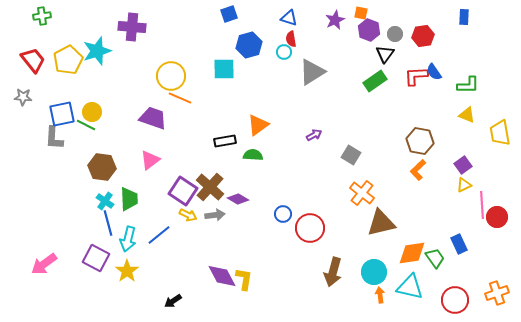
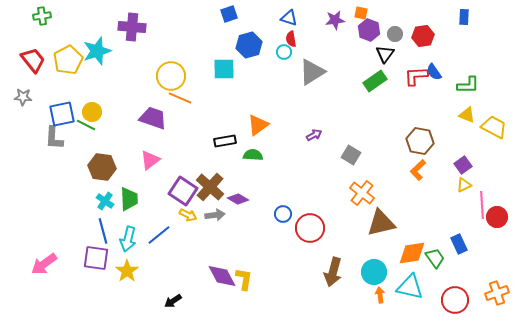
purple star at (335, 20): rotated 18 degrees clockwise
yellow trapezoid at (500, 133): moved 6 px left, 6 px up; rotated 128 degrees clockwise
blue line at (108, 223): moved 5 px left, 8 px down
purple square at (96, 258): rotated 20 degrees counterclockwise
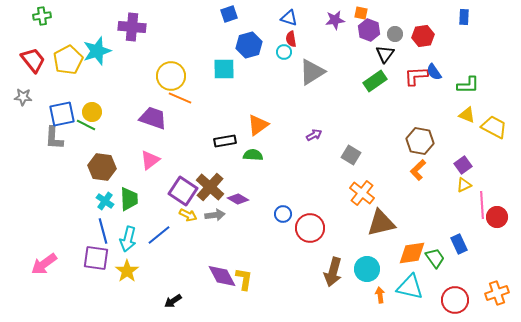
cyan circle at (374, 272): moved 7 px left, 3 px up
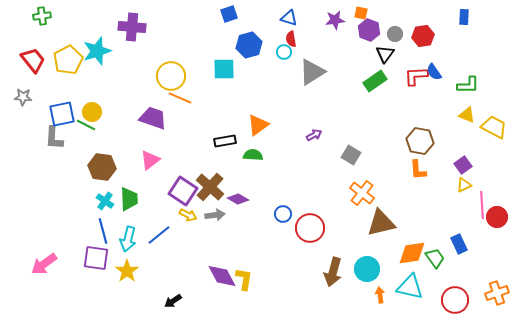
orange L-shape at (418, 170): rotated 50 degrees counterclockwise
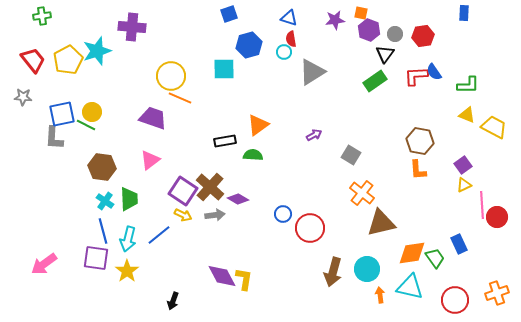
blue rectangle at (464, 17): moved 4 px up
yellow arrow at (188, 215): moved 5 px left
black arrow at (173, 301): rotated 36 degrees counterclockwise
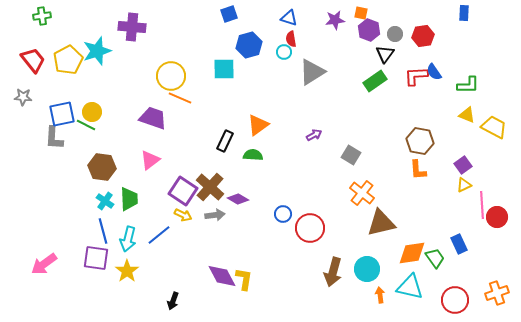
black rectangle at (225, 141): rotated 55 degrees counterclockwise
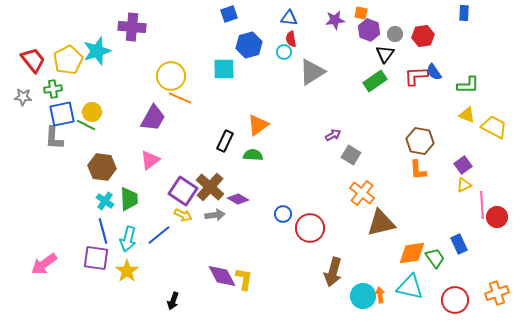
green cross at (42, 16): moved 11 px right, 73 px down
blue triangle at (289, 18): rotated 12 degrees counterclockwise
purple trapezoid at (153, 118): rotated 100 degrees clockwise
purple arrow at (314, 135): moved 19 px right
cyan circle at (367, 269): moved 4 px left, 27 px down
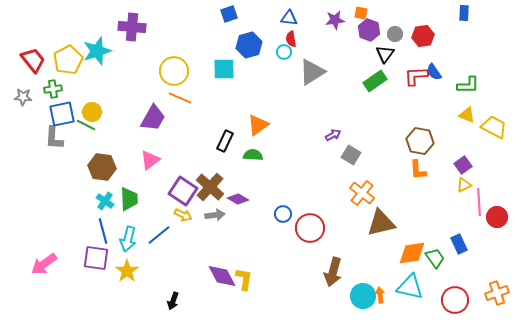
yellow circle at (171, 76): moved 3 px right, 5 px up
pink line at (482, 205): moved 3 px left, 3 px up
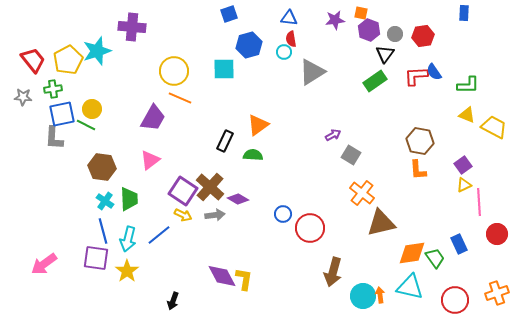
yellow circle at (92, 112): moved 3 px up
red circle at (497, 217): moved 17 px down
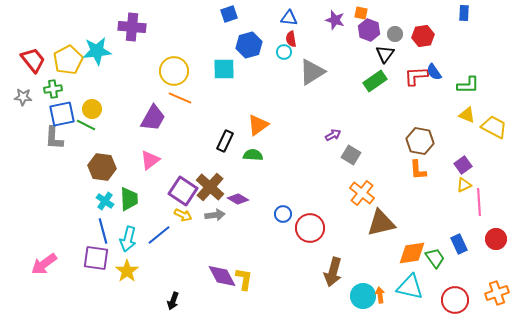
purple star at (335, 20): rotated 24 degrees clockwise
cyan star at (97, 51): rotated 12 degrees clockwise
red circle at (497, 234): moved 1 px left, 5 px down
